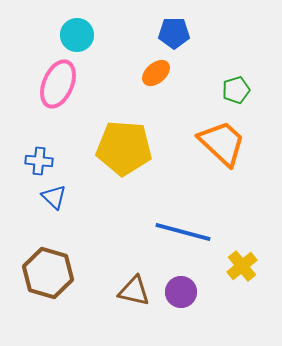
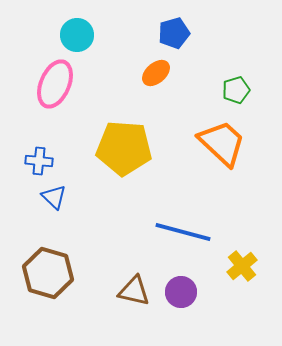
blue pentagon: rotated 16 degrees counterclockwise
pink ellipse: moved 3 px left
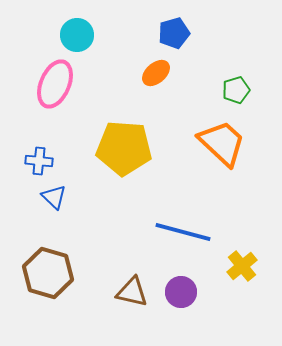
brown triangle: moved 2 px left, 1 px down
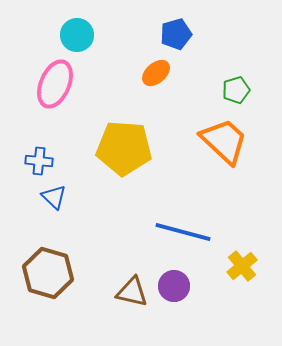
blue pentagon: moved 2 px right, 1 px down
orange trapezoid: moved 2 px right, 2 px up
purple circle: moved 7 px left, 6 px up
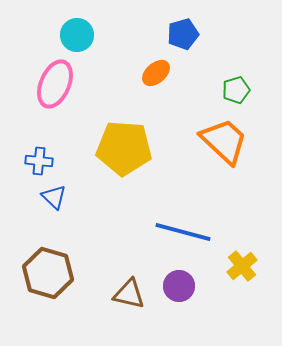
blue pentagon: moved 7 px right
purple circle: moved 5 px right
brown triangle: moved 3 px left, 2 px down
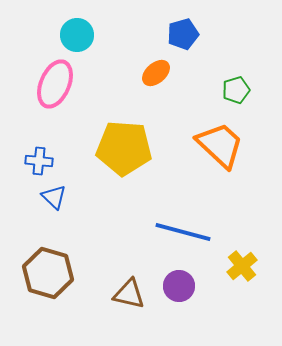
orange trapezoid: moved 4 px left, 4 px down
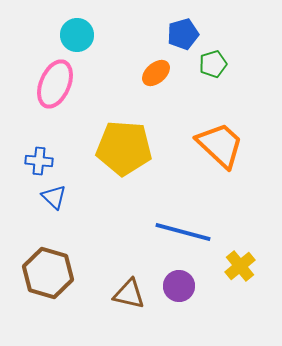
green pentagon: moved 23 px left, 26 px up
yellow cross: moved 2 px left
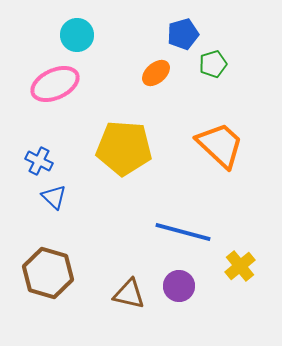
pink ellipse: rotated 42 degrees clockwise
blue cross: rotated 20 degrees clockwise
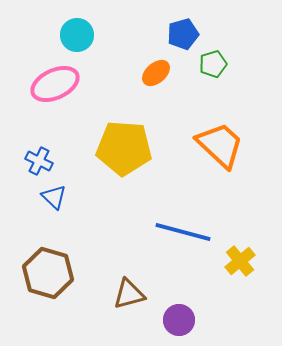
yellow cross: moved 5 px up
purple circle: moved 34 px down
brown triangle: rotated 28 degrees counterclockwise
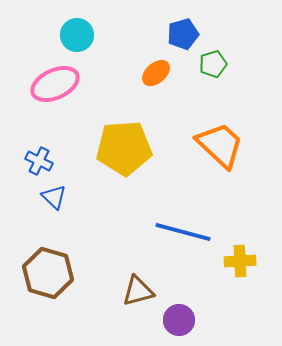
yellow pentagon: rotated 8 degrees counterclockwise
yellow cross: rotated 36 degrees clockwise
brown triangle: moved 9 px right, 3 px up
